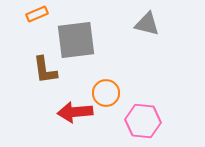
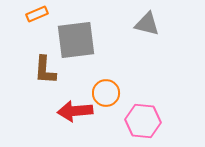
brown L-shape: rotated 12 degrees clockwise
red arrow: moved 1 px up
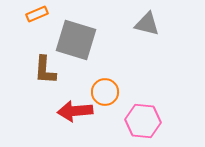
gray square: rotated 24 degrees clockwise
orange circle: moved 1 px left, 1 px up
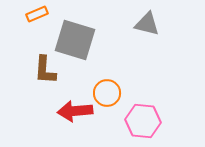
gray square: moved 1 px left
orange circle: moved 2 px right, 1 px down
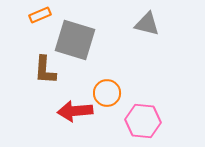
orange rectangle: moved 3 px right, 1 px down
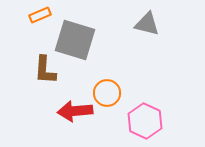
pink hexagon: moved 2 px right; rotated 20 degrees clockwise
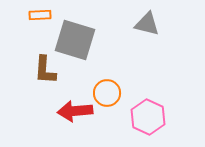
orange rectangle: rotated 20 degrees clockwise
pink hexagon: moved 3 px right, 4 px up
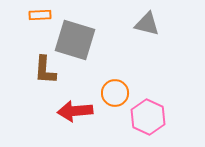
orange circle: moved 8 px right
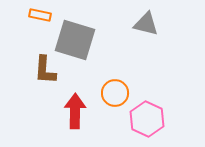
orange rectangle: rotated 15 degrees clockwise
gray triangle: moved 1 px left
red arrow: rotated 96 degrees clockwise
pink hexagon: moved 1 px left, 2 px down
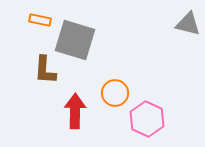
orange rectangle: moved 5 px down
gray triangle: moved 42 px right
